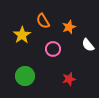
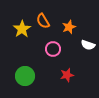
yellow star: moved 6 px up
white semicircle: rotated 32 degrees counterclockwise
red star: moved 2 px left, 4 px up
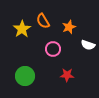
red star: rotated 16 degrees clockwise
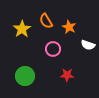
orange semicircle: moved 3 px right
orange star: rotated 24 degrees counterclockwise
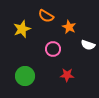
orange semicircle: moved 5 px up; rotated 28 degrees counterclockwise
yellow star: rotated 12 degrees clockwise
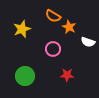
orange semicircle: moved 7 px right
white semicircle: moved 3 px up
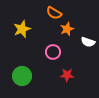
orange semicircle: moved 1 px right, 3 px up
orange star: moved 2 px left, 2 px down; rotated 24 degrees clockwise
pink circle: moved 3 px down
green circle: moved 3 px left
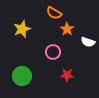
orange star: rotated 16 degrees counterclockwise
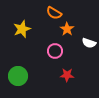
white semicircle: moved 1 px right, 1 px down
pink circle: moved 2 px right, 1 px up
green circle: moved 4 px left
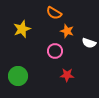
orange star: moved 2 px down; rotated 16 degrees counterclockwise
